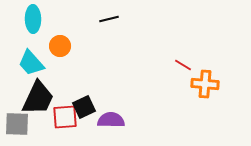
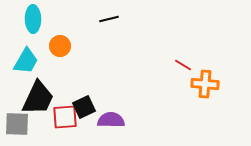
cyan trapezoid: moved 5 px left, 2 px up; rotated 108 degrees counterclockwise
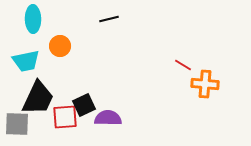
cyan trapezoid: rotated 48 degrees clockwise
black square: moved 2 px up
purple semicircle: moved 3 px left, 2 px up
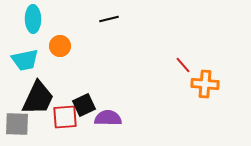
cyan trapezoid: moved 1 px left, 1 px up
red line: rotated 18 degrees clockwise
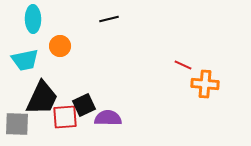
red line: rotated 24 degrees counterclockwise
black trapezoid: moved 4 px right
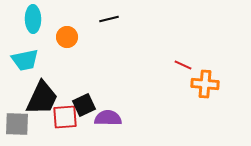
orange circle: moved 7 px right, 9 px up
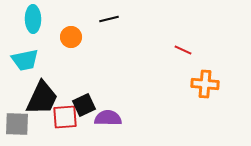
orange circle: moved 4 px right
red line: moved 15 px up
